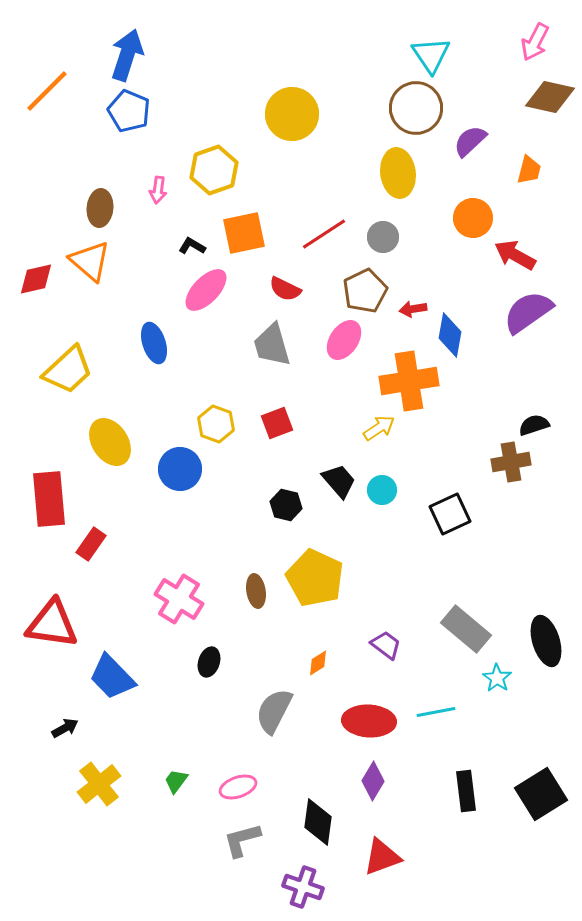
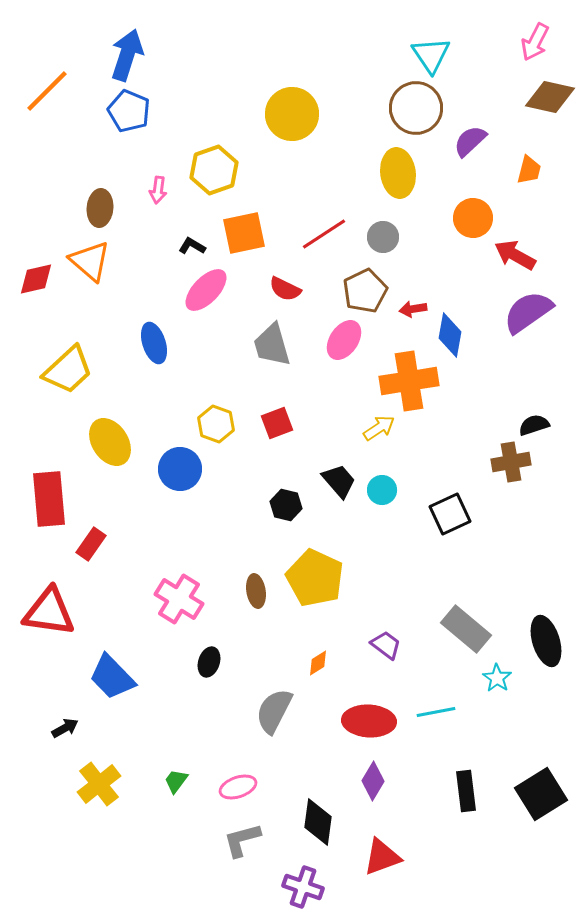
red triangle at (52, 624): moved 3 px left, 12 px up
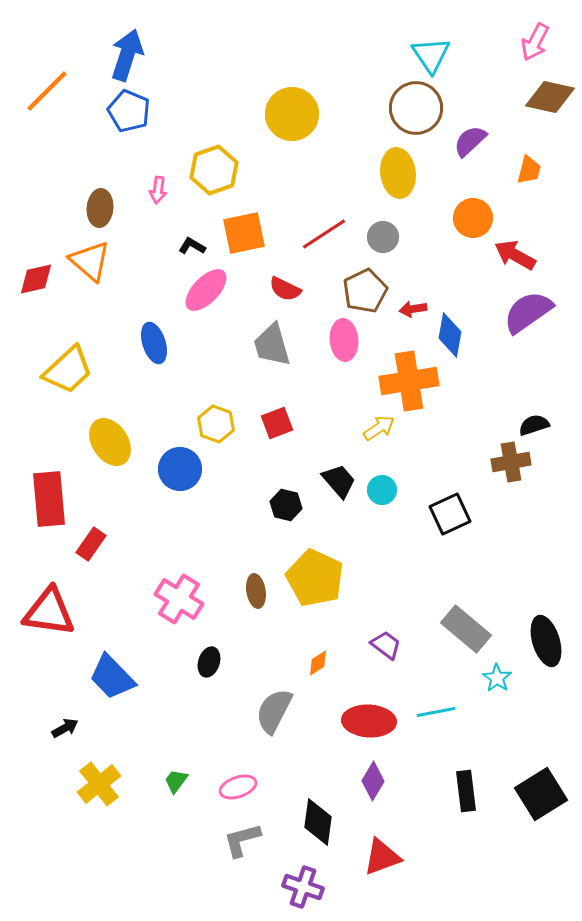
pink ellipse at (344, 340): rotated 39 degrees counterclockwise
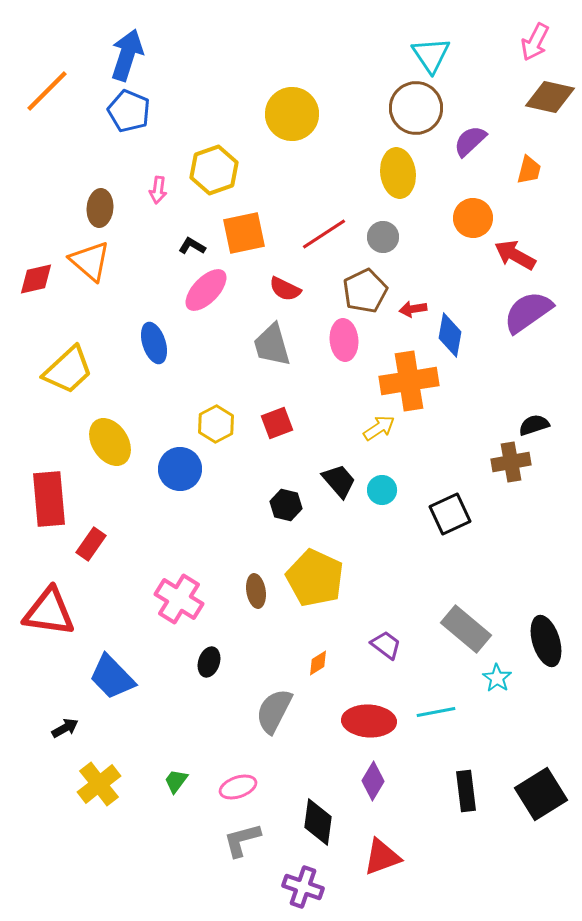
yellow hexagon at (216, 424): rotated 12 degrees clockwise
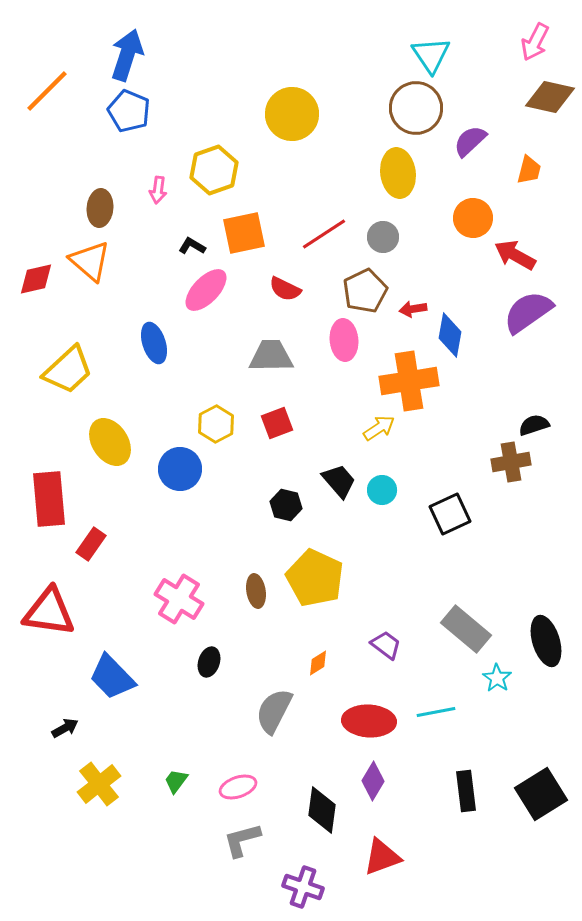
gray trapezoid at (272, 345): moved 1 px left, 11 px down; rotated 105 degrees clockwise
black diamond at (318, 822): moved 4 px right, 12 px up
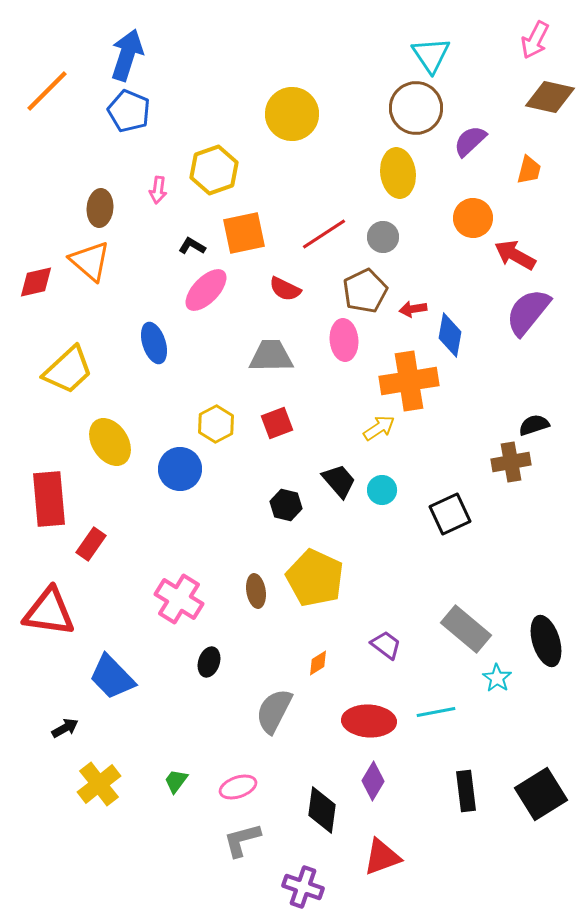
pink arrow at (535, 42): moved 2 px up
red diamond at (36, 279): moved 3 px down
purple semicircle at (528, 312): rotated 16 degrees counterclockwise
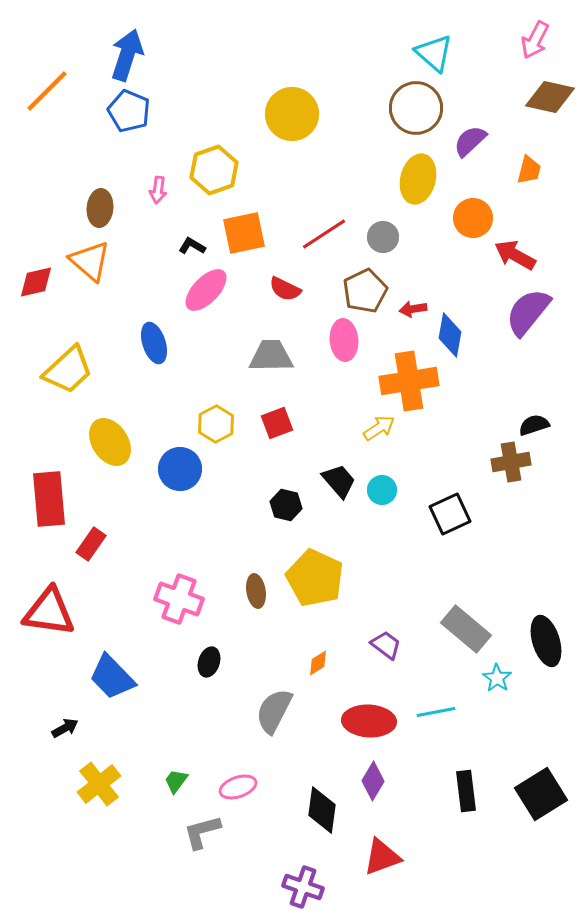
cyan triangle at (431, 55): moved 3 px right, 2 px up; rotated 15 degrees counterclockwise
yellow ellipse at (398, 173): moved 20 px right, 6 px down; rotated 21 degrees clockwise
pink cross at (179, 599): rotated 12 degrees counterclockwise
gray L-shape at (242, 840): moved 40 px left, 8 px up
